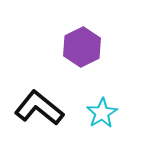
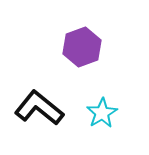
purple hexagon: rotated 6 degrees clockwise
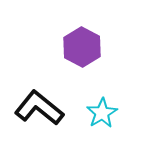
purple hexagon: rotated 12 degrees counterclockwise
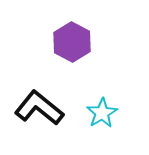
purple hexagon: moved 10 px left, 5 px up
